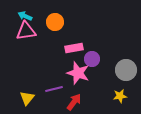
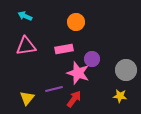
orange circle: moved 21 px right
pink triangle: moved 15 px down
pink rectangle: moved 10 px left, 1 px down
yellow star: rotated 16 degrees clockwise
red arrow: moved 3 px up
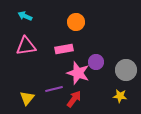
purple circle: moved 4 px right, 3 px down
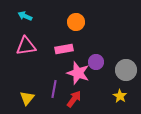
purple line: rotated 66 degrees counterclockwise
yellow star: rotated 24 degrees clockwise
